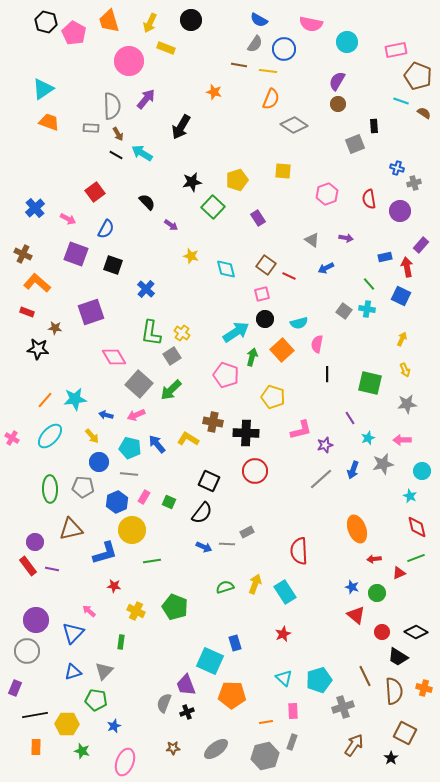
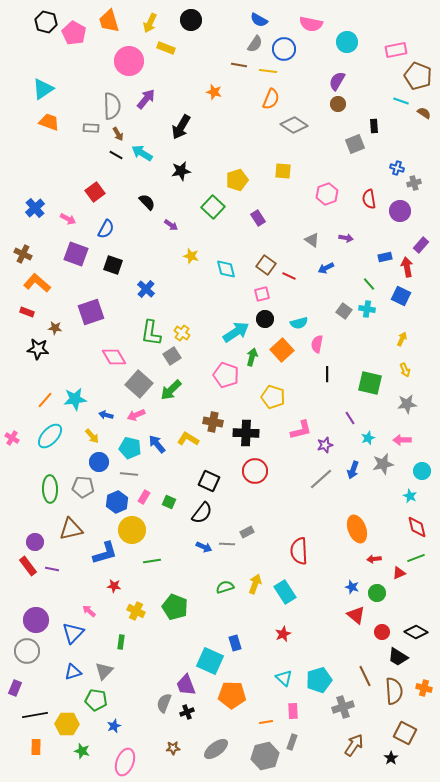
black star at (192, 182): moved 11 px left, 11 px up
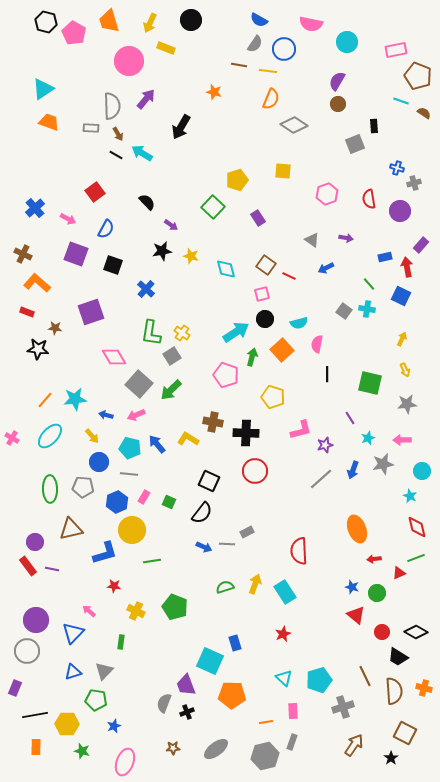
black star at (181, 171): moved 19 px left, 80 px down
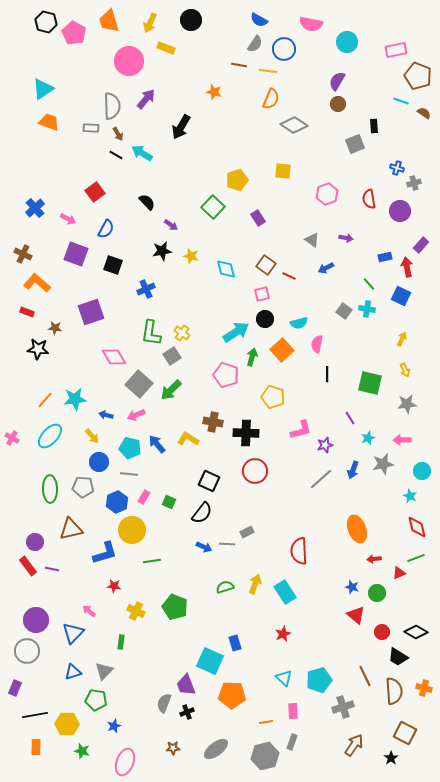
blue cross at (146, 289): rotated 24 degrees clockwise
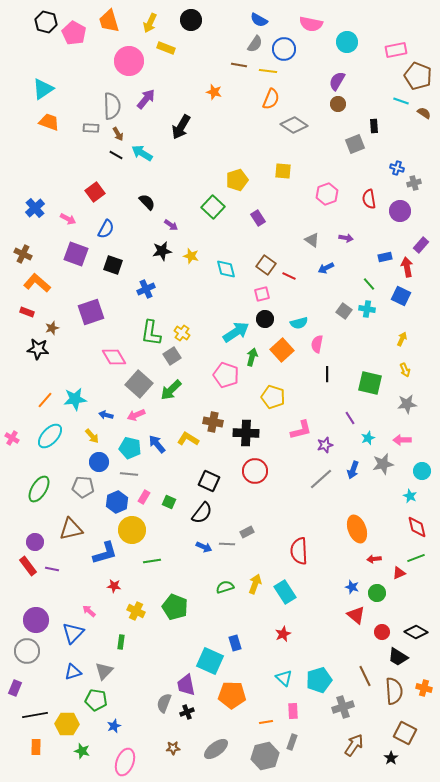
brown star at (55, 328): moved 3 px left; rotated 24 degrees counterclockwise
green ellipse at (50, 489): moved 11 px left; rotated 32 degrees clockwise
purple trapezoid at (186, 685): rotated 10 degrees clockwise
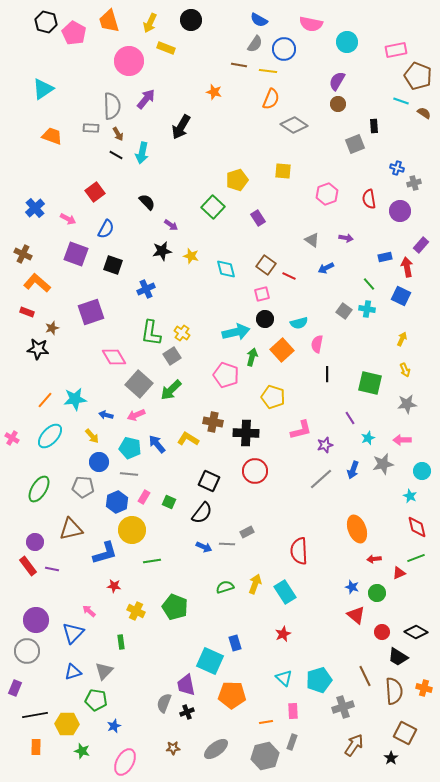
orange trapezoid at (49, 122): moved 3 px right, 14 px down
cyan arrow at (142, 153): rotated 110 degrees counterclockwise
cyan arrow at (236, 332): rotated 20 degrees clockwise
green rectangle at (121, 642): rotated 16 degrees counterclockwise
pink ellipse at (125, 762): rotated 8 degrees clockwise
